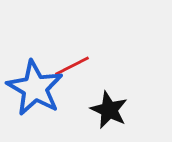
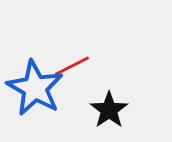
black star: rotated 12 degrees clockwise
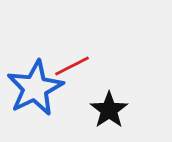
blue star: rotated 16 degrees clockwise
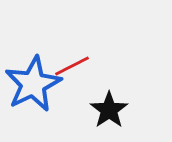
blue star: moved 2 px left, 4 px up
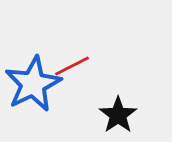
black star: moved 9 px right, 5 px down
